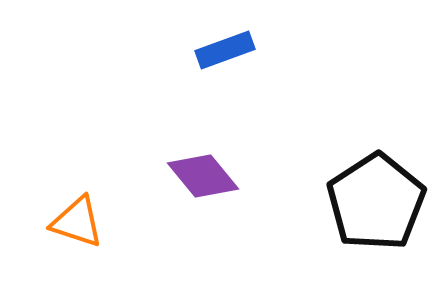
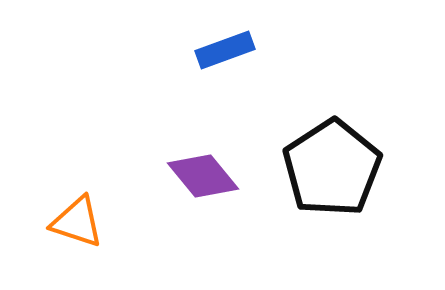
black pentagon: moved 44 px left, 34 px up
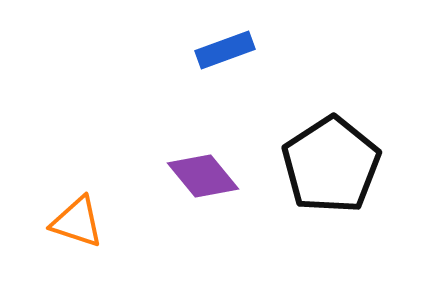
black pentagon: moved 1 px left, 3 px up
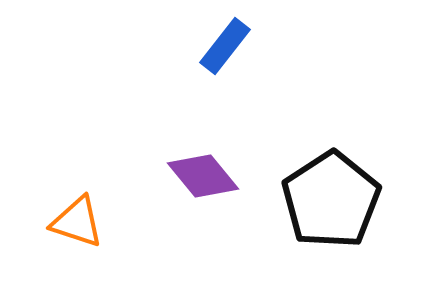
blue rectangle: moved 4 px up; rotated 32 degrees counterclockwise
black pentagon: moved 35 px down
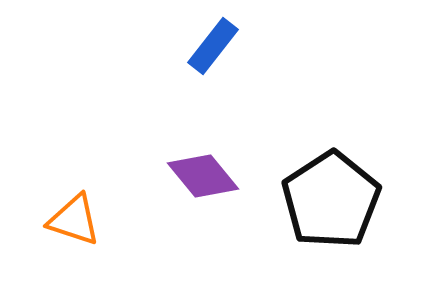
blue rectangle: moved 12 px left
orange triangle: moved 3 px left, 2 px up
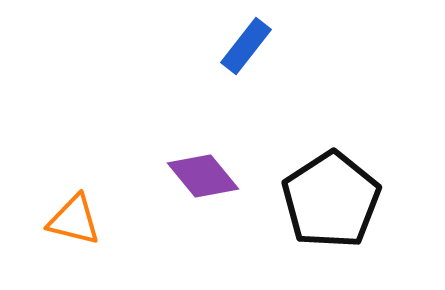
blue rectangle: moved 33 px right
orange triangle: rotated 4 degrees counterclockwise
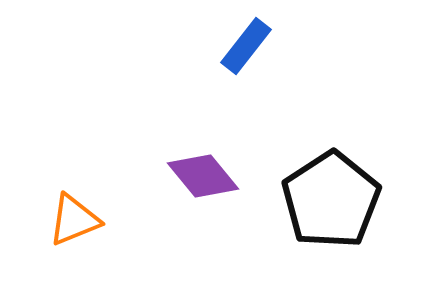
orange triangle: rotated 36 degrees counterclockwise
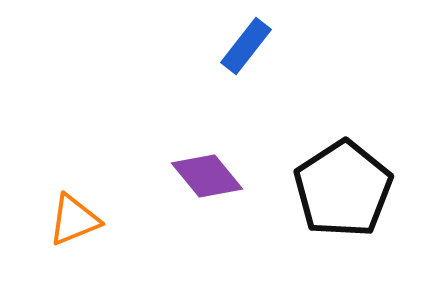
purple diamond: moved 4 px right
black pentagon: moved 12 px right, 11 px up
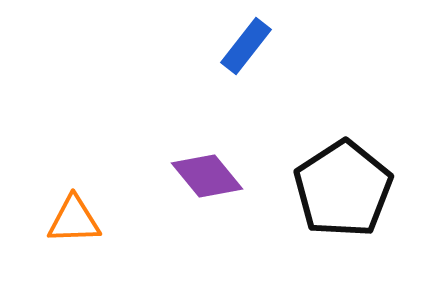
orange triangle: rotated 20 degrees clockwise
